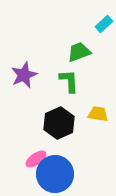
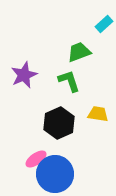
green L-shape: rotated 15 degrees counterclockwise
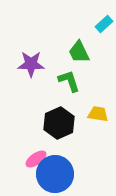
green trapezoid: rotated 95 degrees counterclockwise
purple star: moved 7 px right, 11 px up; rotated 24 degrees clockwise
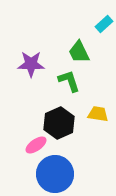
pink ellipse: moved 14 px up
